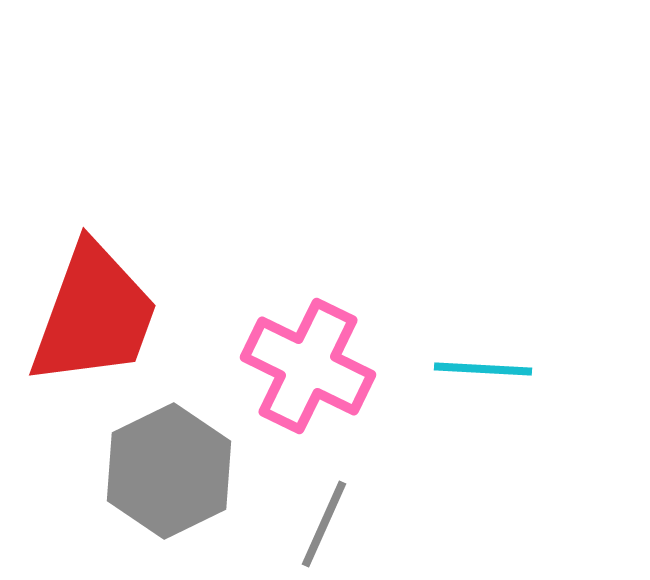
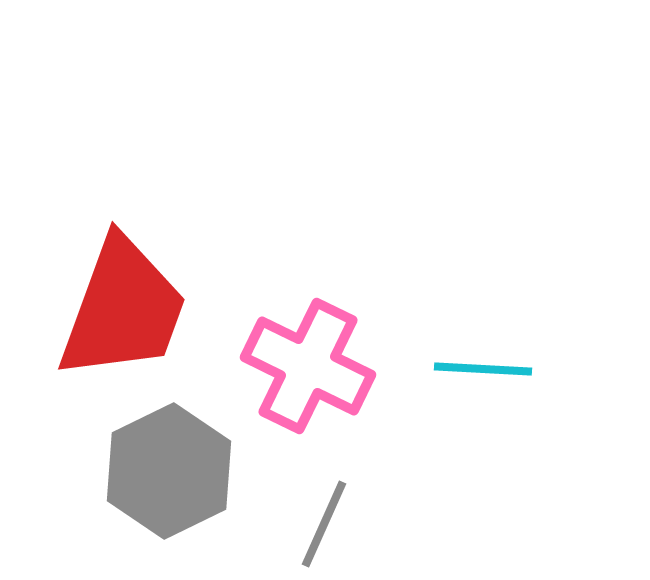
red trapezoid: moved 29 px right, 6 px up
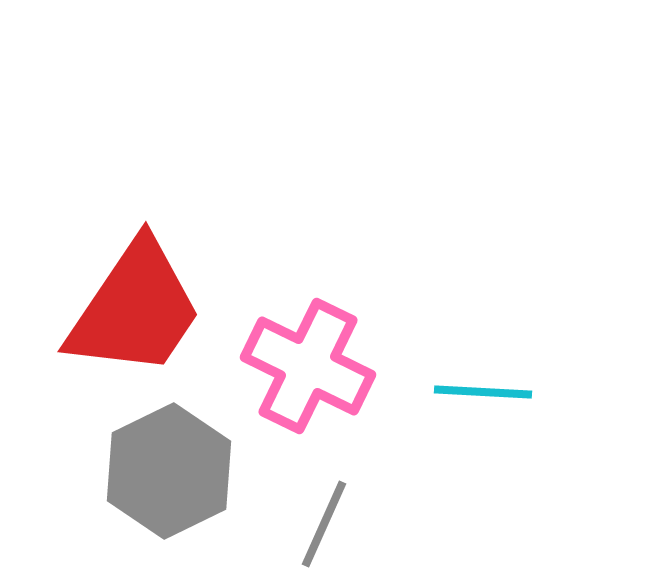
red trapezoid: moved 12 px right; rotated 14 degrees clockwise
cyan line: moved 23 px down
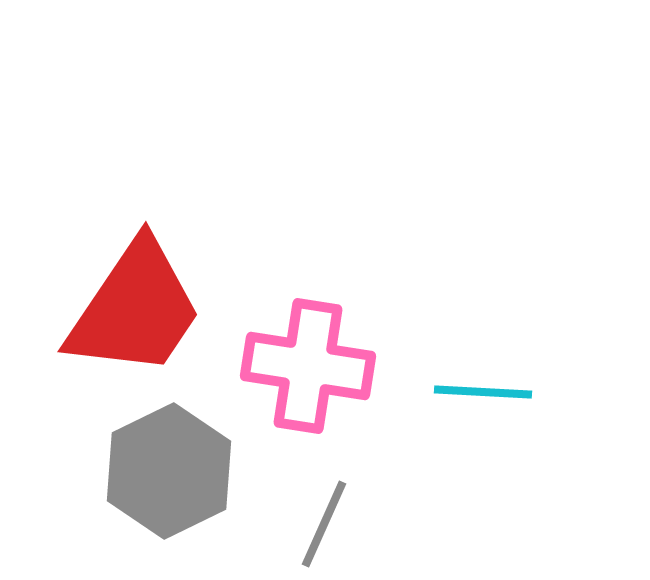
pink cross: rotated 17 degrees counterclockwise
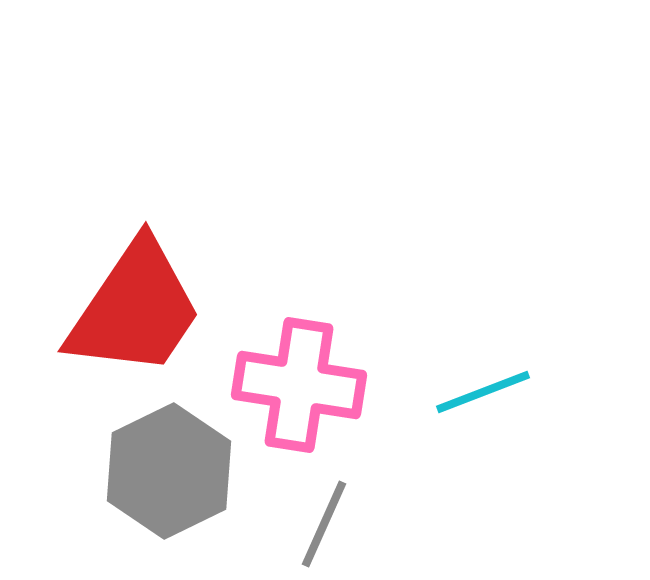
pink cross: moved 9 px left, 19 px down
cyan line: rotated 24 degrees counterclockwise
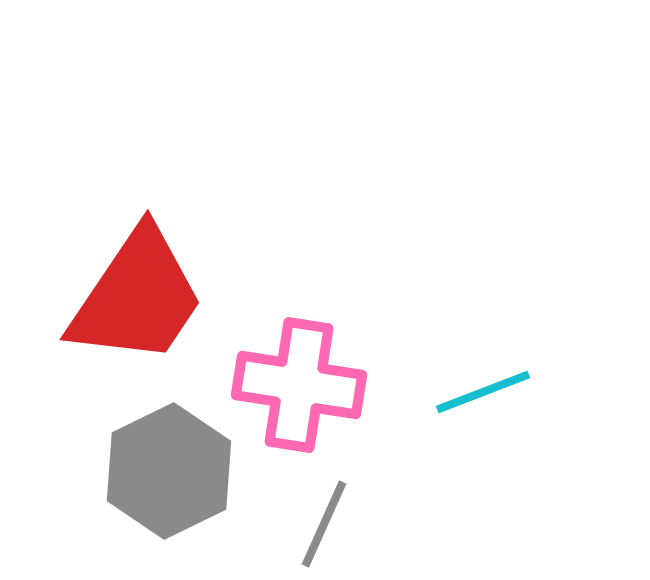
red trapezoid: moved 2 px right, 12 px up
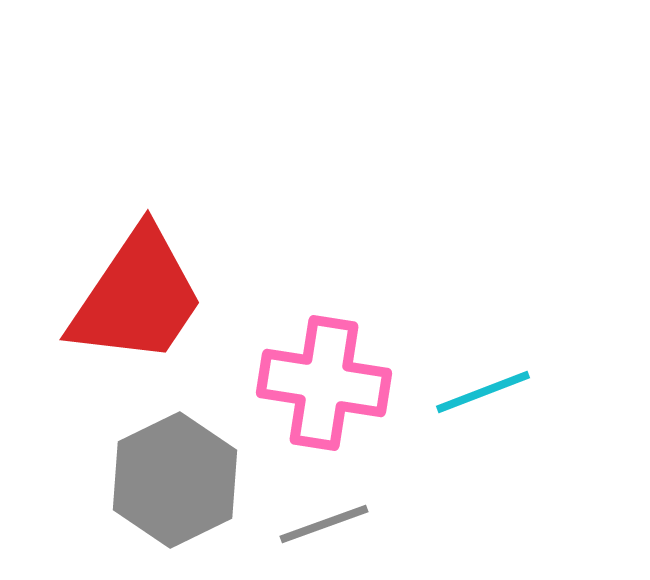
pink cross: moved 25 px right, 2 px up
gray hexagon: moved 6 px right, 9 px down
gray line: rotated 46 degrees clockwise
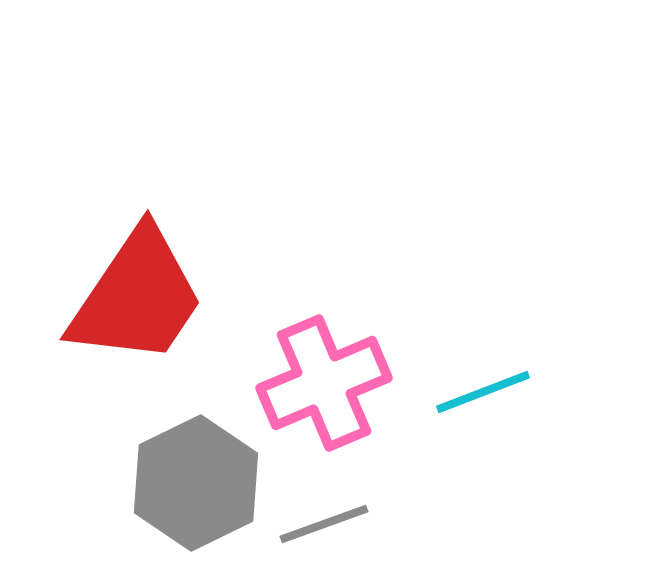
pink cross: rotated 32 degrees counterclockwise
gray hexagon: moved 21 px right, 3 px down
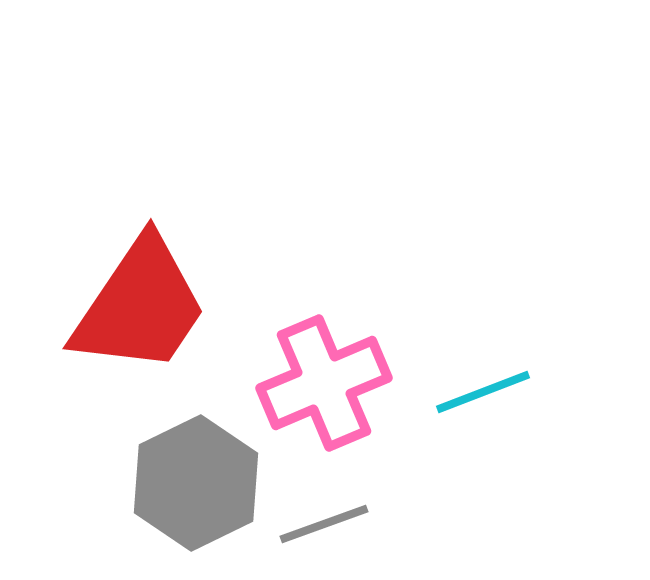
red trapezoid: moved 3 px right, 9 px down
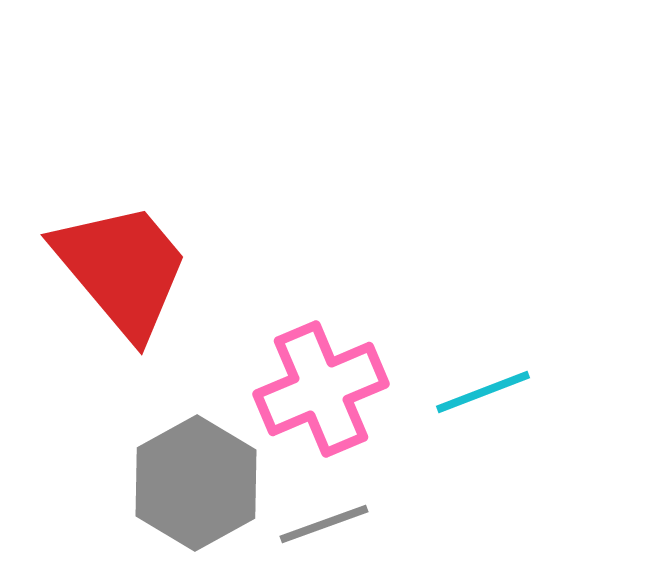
red trapezoid: moved 18 px left, 37 px up; rotated 74 degrees counterclockwise
pink cross: moved 3 px left, 6 px down
gray hexagon: rotated 3 degrees counterclockwise
